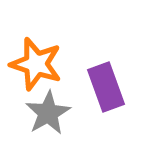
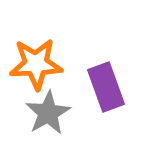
orange star: rotated 20 degrees counterclockwise
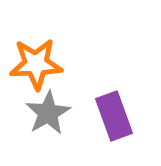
purple rectangle: moved 8 px right, 29 px down
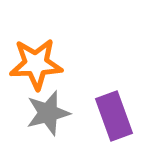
gray star: rotated 15 degrees clockwise
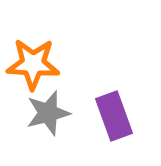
orange star: moved 3 px left; rotated 6 degrees clockwise
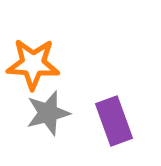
purple rectangle: moved 5 px down
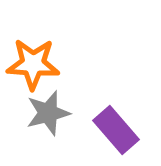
purple rectangle: moved 2 px right, 9 px down; rotated 21 degrees counterclockwise
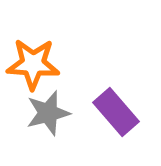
purple rectangle: moved 18 px up
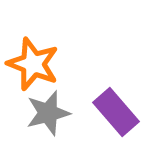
orange star: rotated 18 degrees clockwise
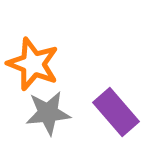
gray star: rotated 9 degrees clockwise
